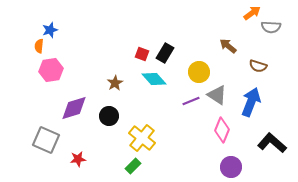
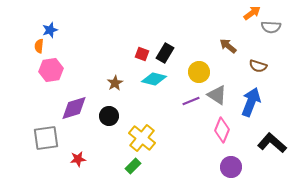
cyan diamond: rotated 35 degrees counterclockwise
gray square: moved 2 px up; rotated 32 degrees counterclockwise
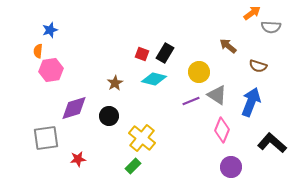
orange semicircle: moved 1 px left, 5 px down
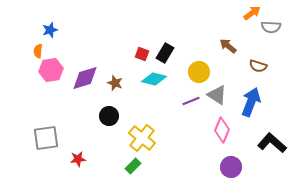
brown star: rotated 21 degrees counterclockwise
purple diamond: moved 11 px right, 30 px up
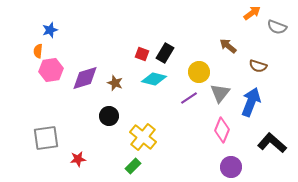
gray semicircle: moved 6 px right; rotated 18 degrees clockwise
gray triangle: moved 3 px right, 2 px up; rotated 35 degrees clockwise
purple line: moved 2 px left, 3 px up; rotated 12 degrees counterclockwise
yellow cross: moved 1 px right, 1 px up
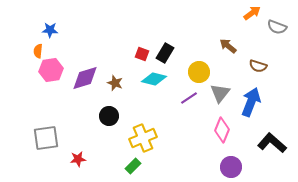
blue star: rotated 21 degrees clockwise
yellow cross: moved 1 px down; rotated 28 degrees clockwise
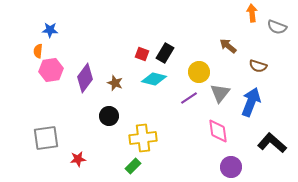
orange arrow: rotated 60 degrees counterclockwise
purple diamond: rotated 36 degrees counterclockwise
pink diamond: moved 4 px left, 1 px down; rotated 30 degrees counterclockwise
yellow cross: rotated 16 degrees clockwise
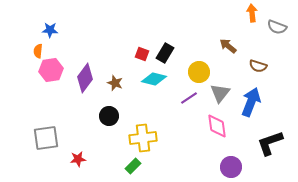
pink diamond: moved 1 px left, 5 px up
black L-shape: moved 2 px left; rotated 60 degrees counterclockwise
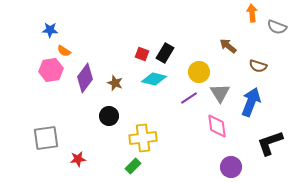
orange semicircle: moved 26 px right; rotated 64 degrees counterclockwise
gray triangle: rotated 10 degrees counterclockwise
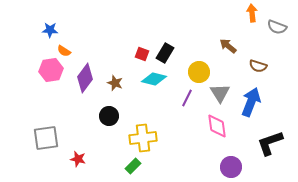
purple line: moved 2 px left; rotated 30 degrees counterclockwise
red star: rotated 21 degrees clockwise
